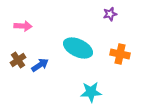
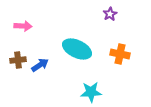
purple star: rotated 16 degrees counterclockwise
cyan ellipse: moved 1 px left, 1 px down
brown cross: rotated 28 degrees clockwise
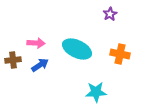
pink arrow: moved 13 px right, 17 px down
brown cross: moved 5 px left
cyan star: moved 5 px right
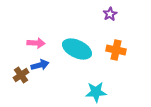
orange cross: moved 4 px left, 4 px up
brown cross: moved 8 px right, 15 px down; rotated 28 degrees counterclockwise
blue arrow: rotated 18 degrees clockwise
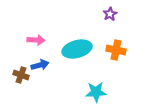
pink arrow: moved 3 px up
cyan ellipse: rotated 40 degrees counterclockwise
brown cross: rotated 35 degrees counterclockwise
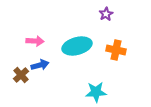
purple star: moved 4 px left
pink arrow: moved 1 px left, 1 px down
cyan ellipse: moved 3 px up
brown cross: rotated 28 degrees clockwise
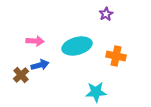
orange cross: moved 6 px down
